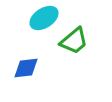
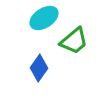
blue diamond: moved 13 px right; rotated 48 degrees counterclockwise
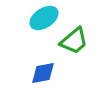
blue diamond: moved 4 px right, 5 px down; rotated 44 degrees clockwise
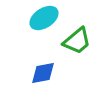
green trapezoid: moved 3 px right
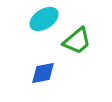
cyan ellipse: moved 1 px down
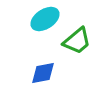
cyan ellipse: moved 1 px right
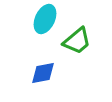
cyan ellipse: rotated 32 degrees counterclockwise
